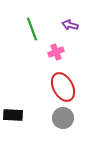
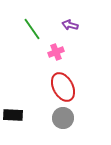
green line: rotated 15 degrees counterclockwise
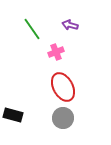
black rectangle: rotated 12 degrees clockwise
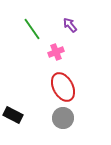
purple arrow: rotated 35 degrees clockwise
black rectangle: rotated 12 degrees clockwise
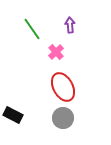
purple arrow: rotated 35 degrees clockwise
pink cross: rotated 21 degrees counterclockwise
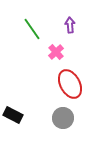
red ellipse: moved 7 px right, 3 px up
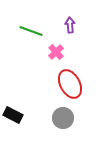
green line: moved 1 px left, 2 px down; rotated 35 degrees counterclockwise
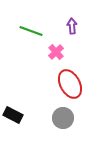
purple arrow: moved 2 px right, 1 px down
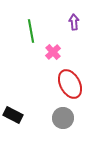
purple arrow: moved 2 px right, 4 px up
green line: rotated 60 degrees clockwise
pink cross: moved 3 px left
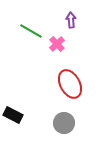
purple arrow: moved 3 px left, 2 px up
green line: rotated 50 degrees counterclockwise
pink cross: moved 4 px right, 8 px up
gray circle: moved 1 px right, 5 px down
